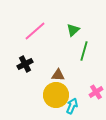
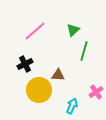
yellow circle: moved 17 px left, 5 px up
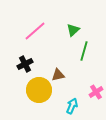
brown triangle: rotated 16 degrees counterclockwise
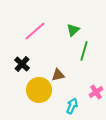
black cross: moved 3 px left; rotated 21 degrees counterclockwise
